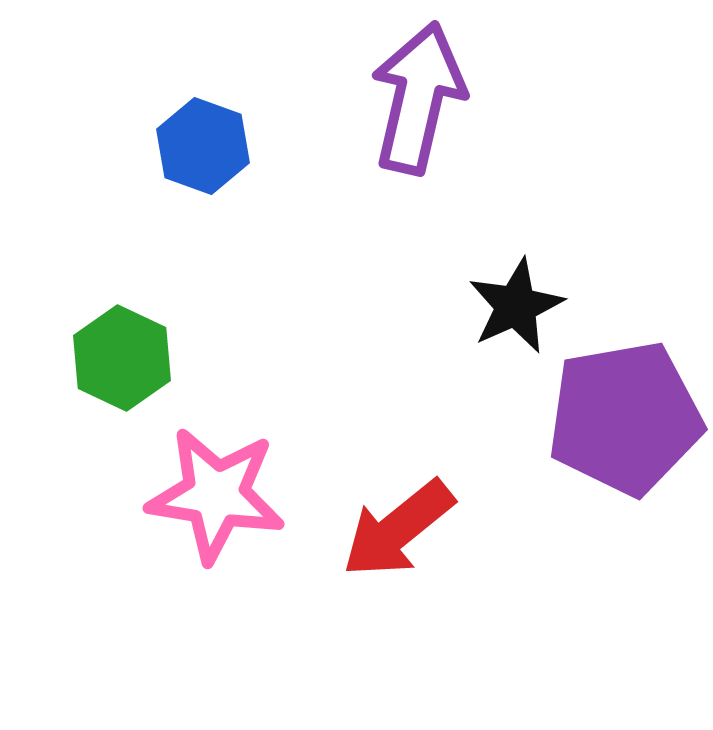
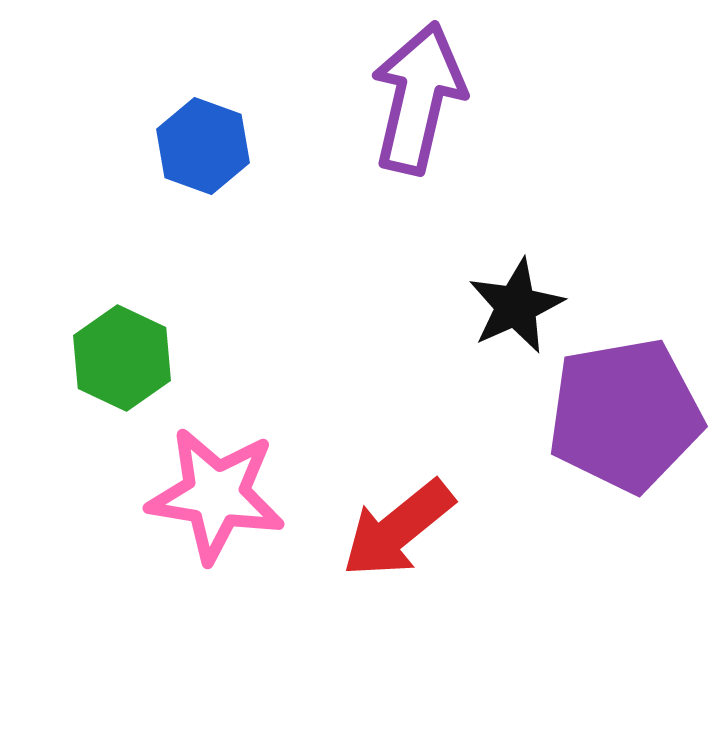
purple pentagon: moved 3 px up
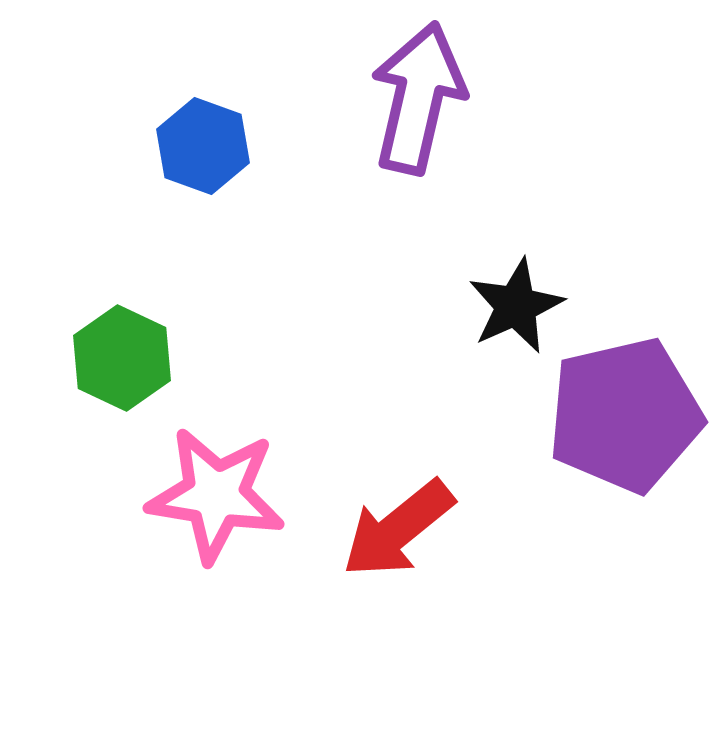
purple pentagon: rotated 3 degrees counterclockwise
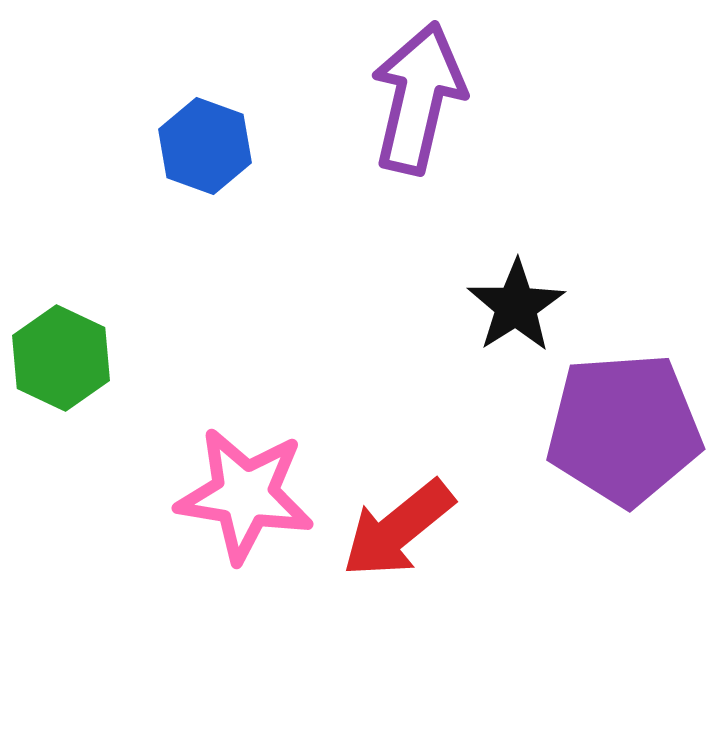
blue hexagon: moved 2 px right
black star: rotated 8 degrees counterclockwise
green hexagon: moved 61 px left
purple pentagon: moved 1 px left, 14 px down; rotated 9 degrees clockwise
pink star: moved 29 px right
